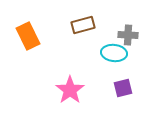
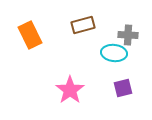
orange rectangle: moved 2 px right, 1 px up
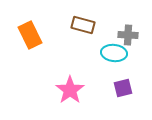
brown rectangle: rotated 30 degrees clockwise
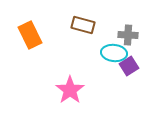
purple square: moved 6 px right, 22 px up; rotated 18 degrees counterclockwise
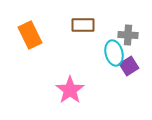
brown rectangle: rotated 15 degrees counterclockwise
cyan ellipse: rotated 70 degrees clockwise
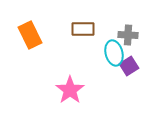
brown rectangle: moved 4 px down
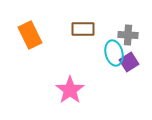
purple square: moved 4 px up
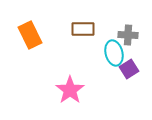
purple square: moved 7 px down
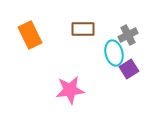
gray cross: rotated 30 degrees counterclockwise
pink star: rotated 28 degrees clockwise
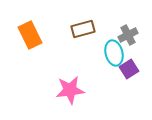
brown rectangle: rotated 15 degrees counterclockwise
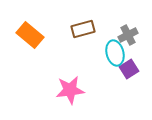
orange rectangle: rotated 24 degrees counterclockwise
cyan ellipse: moved 1 px right
